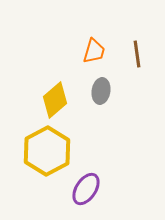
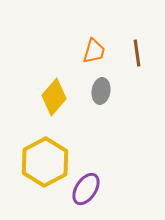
brown line: moved 1 px up
yellow diamond: moved 1 px left, 3 px up; rotated 9 degrees counterclockwise
yellow hexagon: moved 2 px left, 11 px down
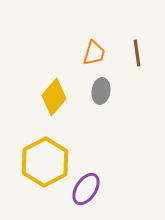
orange trapezoid: moved 2 px down
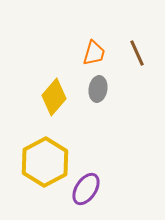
brown line: rotated 16 degrees counterclockwise
gray ellipse: moved 3 px left, 2 px up
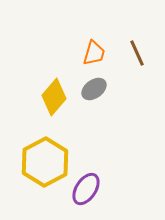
gray ellipse: moved 4 px left; rotated 45 degrees clockwise
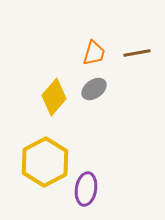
brown line: rotated 76 degrees counterclockwise
purple ellipse: rotated 24 degrees counterclockwise
